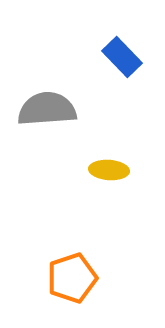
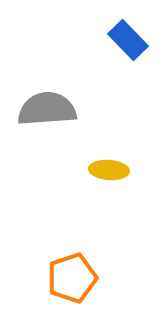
blue rectangle: moved 6 px right, 17 px up
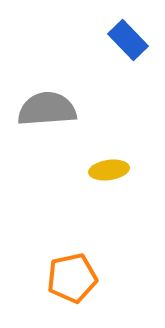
yellow ellipse: rotated 12 degrees counterclockwise
orange pentagon: rotated 6 degrees clockwise
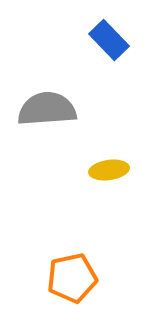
blue rectangle: moved 19 px left
